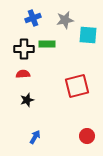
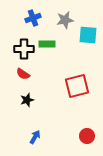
red semicircle: rotated 144 degrees counterclockwise
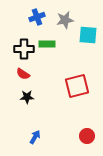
blue cross: moved 4 px right, 1 px up
black star: moved 3 px up; rotated 16 degrees clockwise
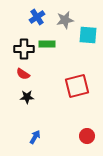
blue cross: rotated 14 degrees counterclockwise
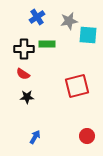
gray star: moved 4 px right, 1 px down
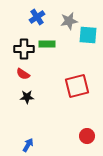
blue arrow: moved 7 px left, 8 px down
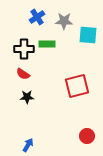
gray star: moved 5 px left; rotated 12 degrees clockwise
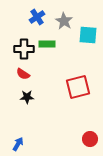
gray star: rotated 30 degrees clockwise
red square: moved 1 px right, 1 px down
red circle: moved 3 px right, 3 px down
blue arrow: moved 10 px left, 1 px up
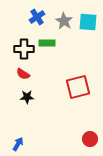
cyan square: moved 13 px up
green rectangle: moved 1 px up
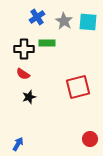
black star: moved 2 px right; rotated 16 degrees counterclockwise
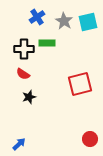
cyan square: rotated 18 degrees counterclockwise
red square: moved 2 px right, 3 px up
blue arrow: moved 1 px right; rotated 16 degrees clockwise
